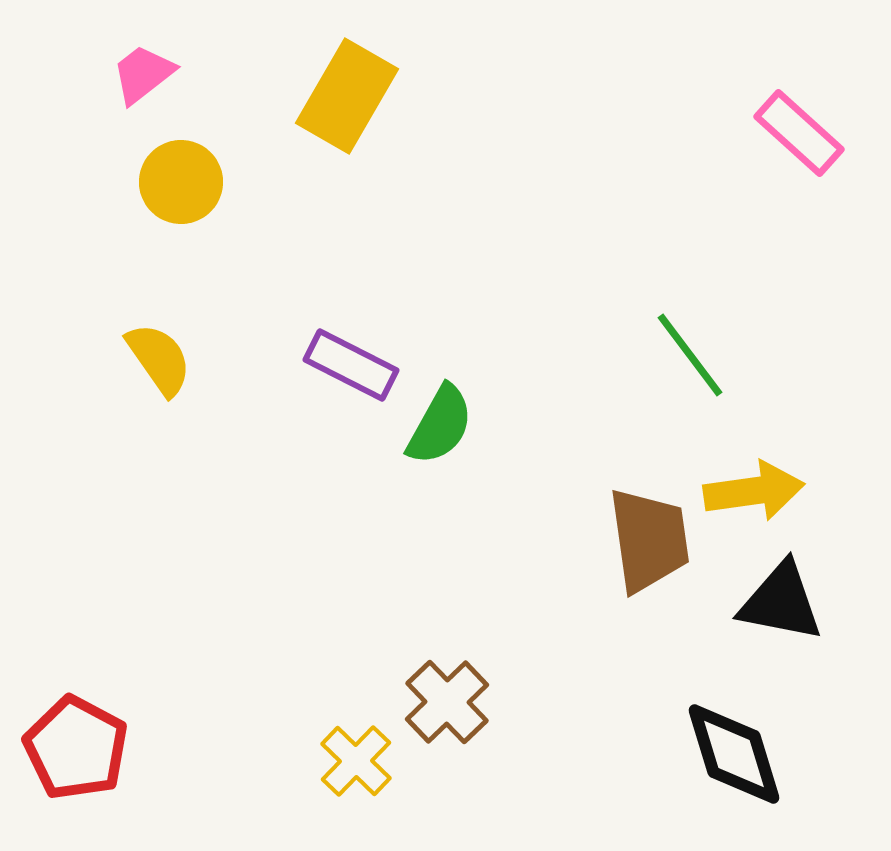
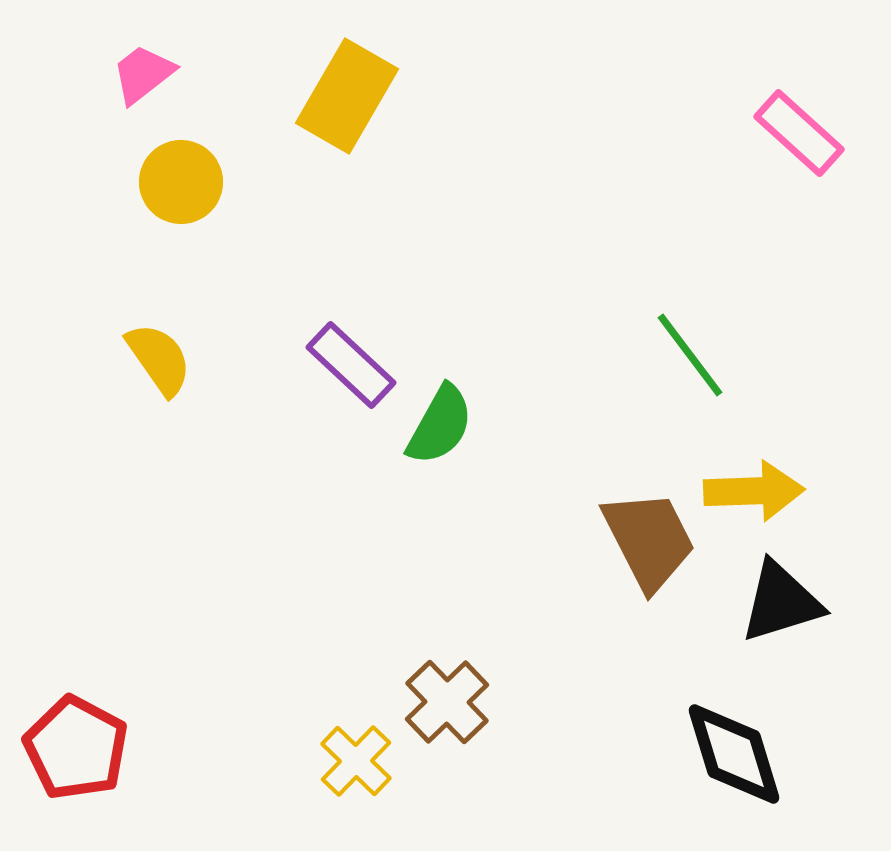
purple rectangle: rotated 16 degrees clockwise
yellow arrow: rotated 6 degrees clockwise
brown trapezoid: rotated 19 degrees counterclockwise
black triangle: rotated 28 degrees counterclockwise
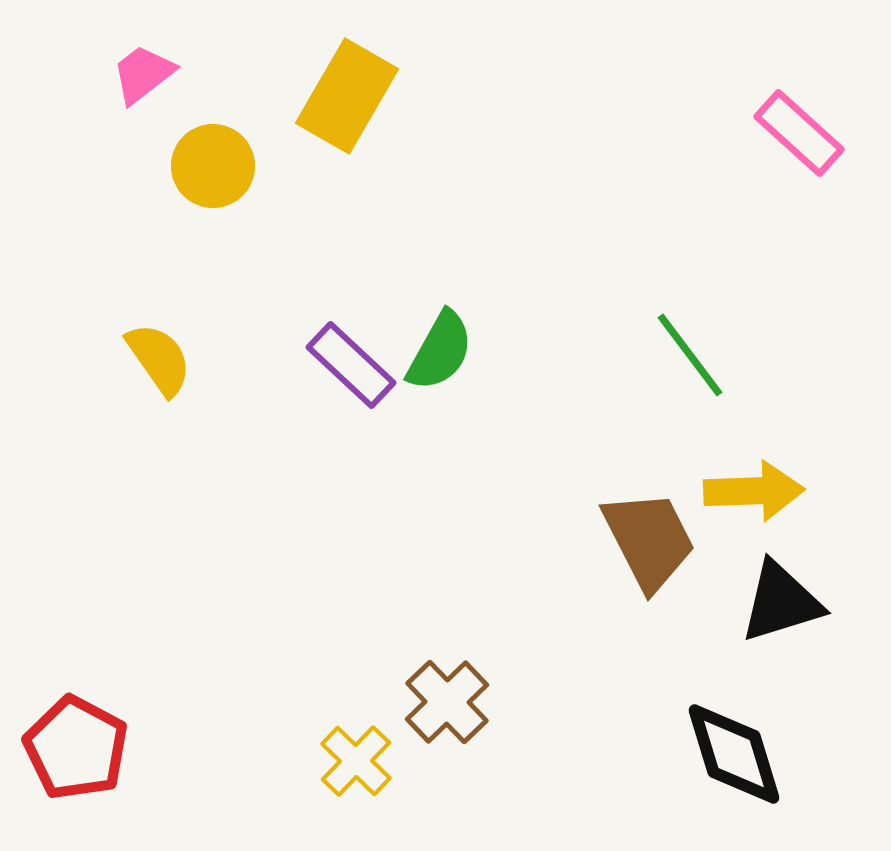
yellow circle: moved 32 px right, 16 px up
green semicircle: moved 74 px up
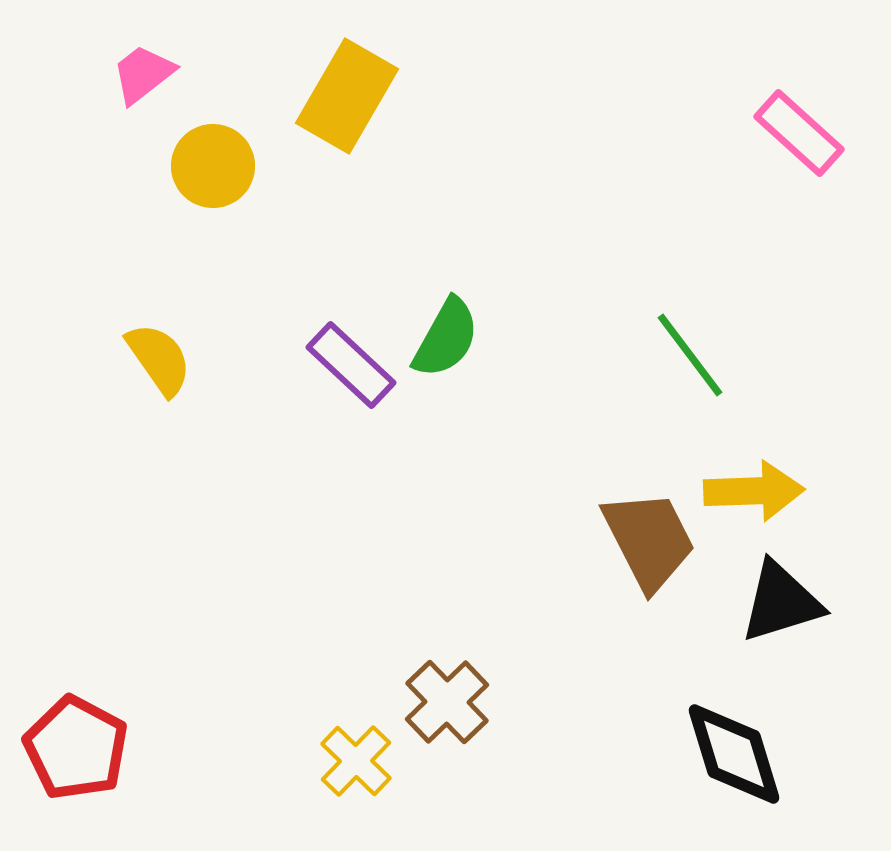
green semicircle: moved 6 px right, 13 px up
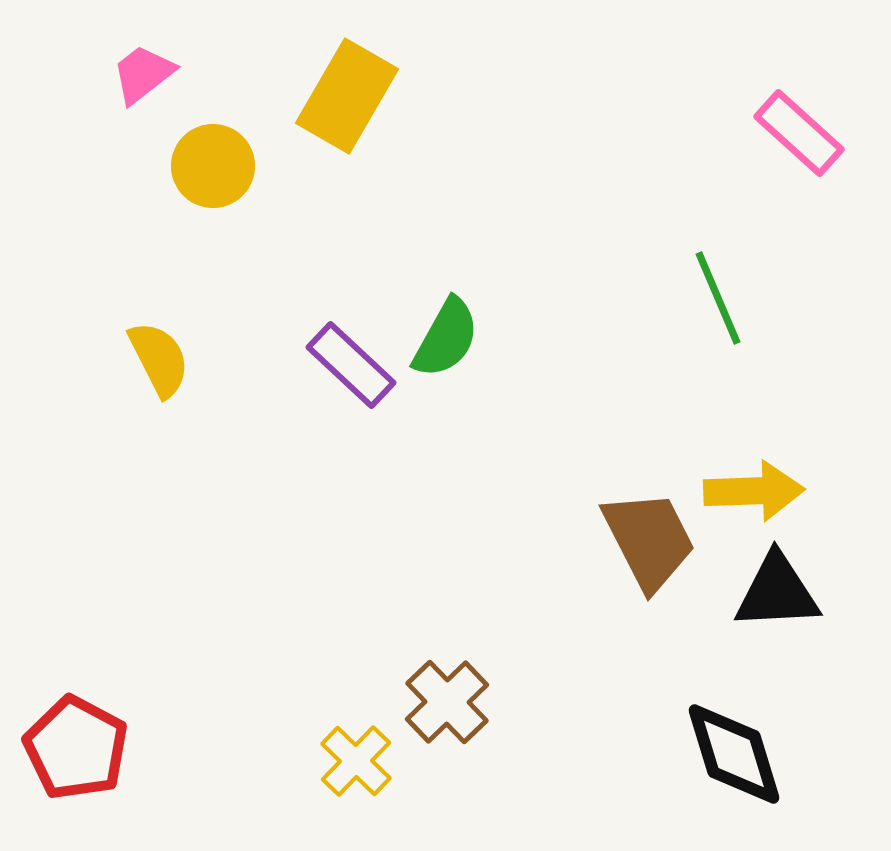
green line: moved 28 px right, 57 px up; rotated 14 degrees clockwise
yellow semicircle: rotated 8 degrees clockwise
black triangle: moved 4 px left, 10 px up; rotated 14 degrees clockwise
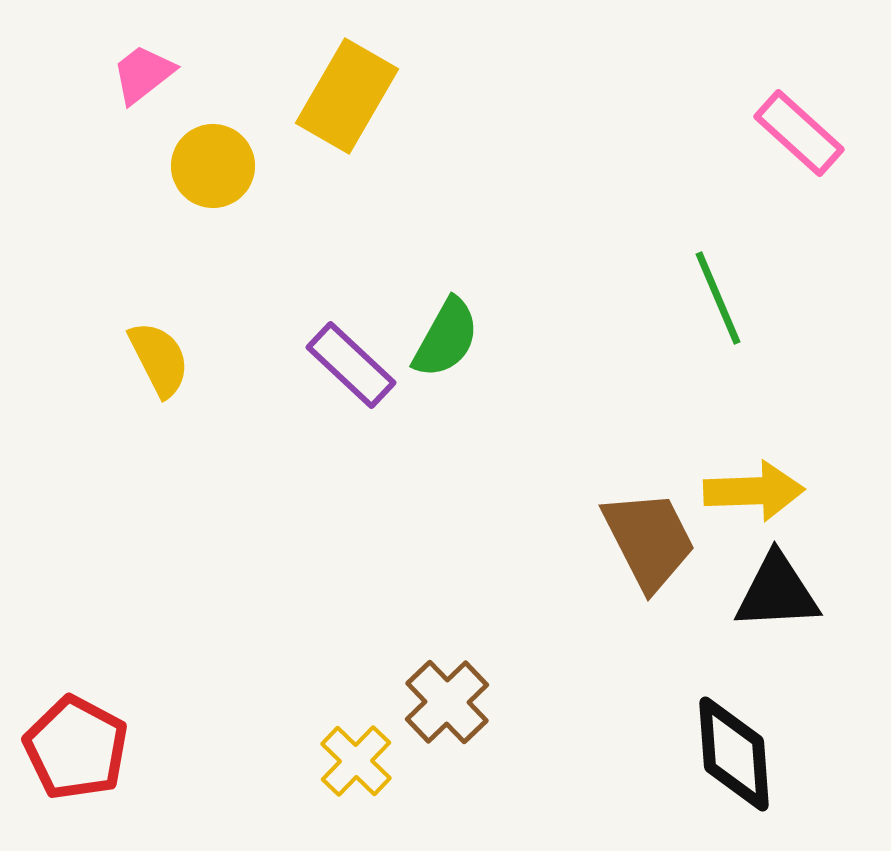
black diamond: rotated 13 degrees clockwise
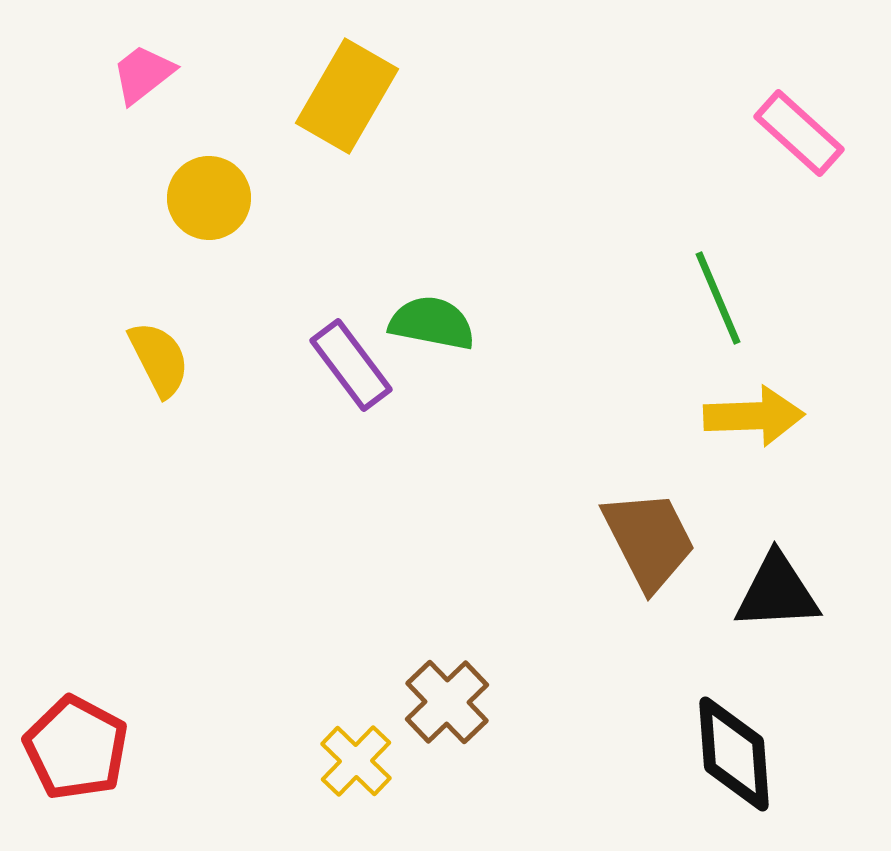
yellow circle: moved 4 px left, 32 px down
green semicircle: moved 14 px left, 15 px up; rotated 108 degrees counterclockwise
purple rectangle: rotated 10 degrees clockwise
yellow arrow: moved 75 px up
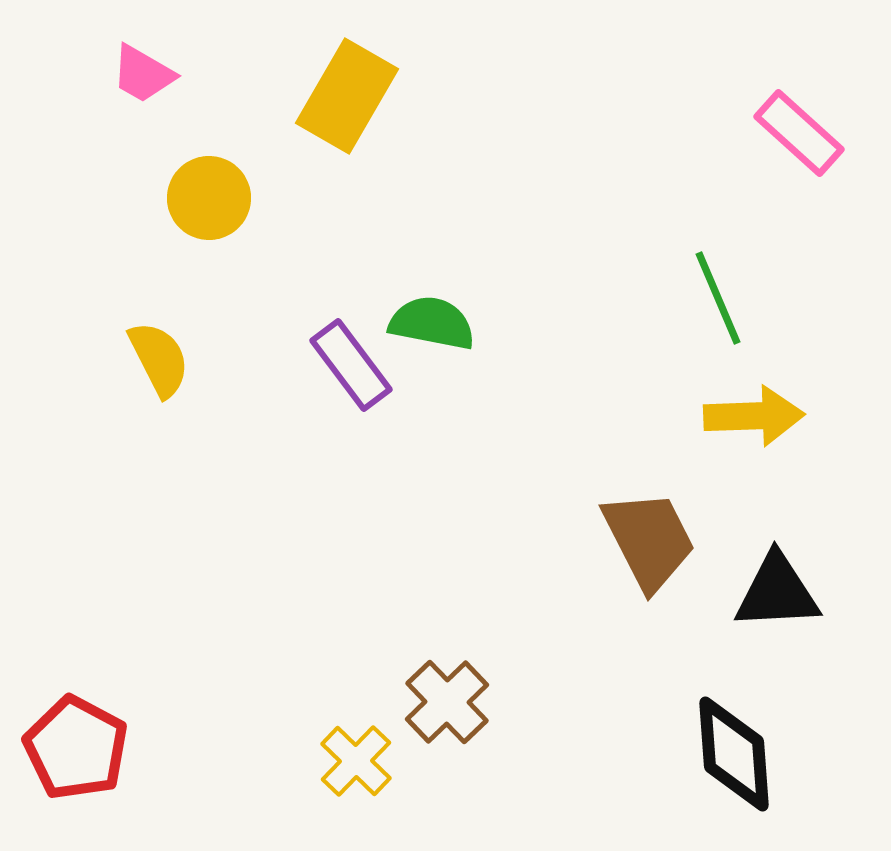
pink trapezoid: rotated 112 degrees counterclockwise
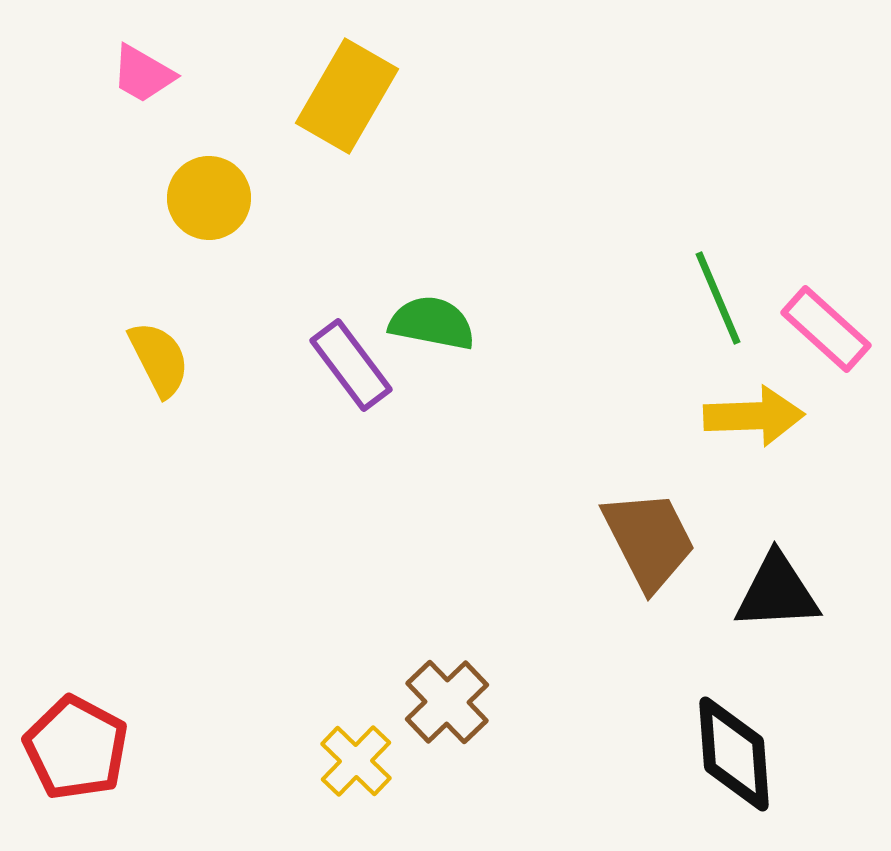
pink rectangle: moved 27 px right, 196 px down
